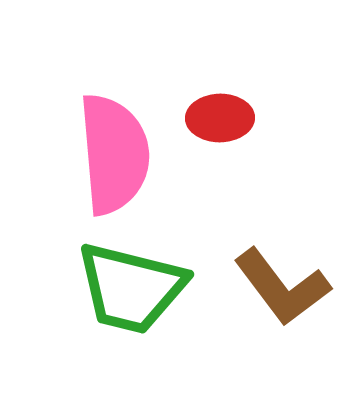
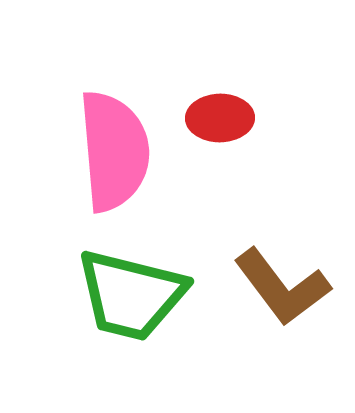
pink semicircle: moved 3 px up
green trapezoid: moved 7 px down
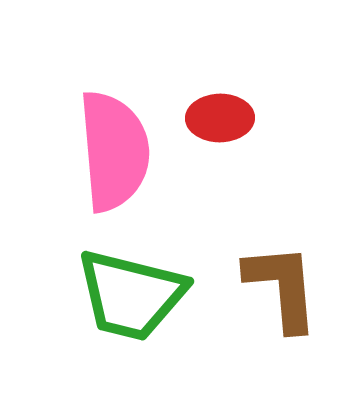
brown L-shape: rotated 148 degrees counterclockwise
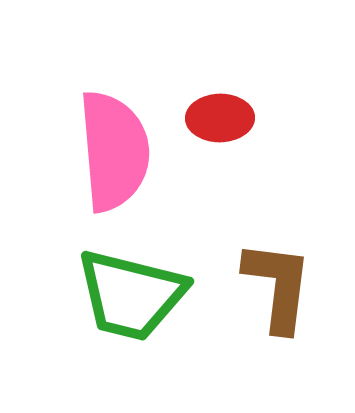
brown L-shape: moved 4 px left, 1 px up; rotated 12 degrees clockwise
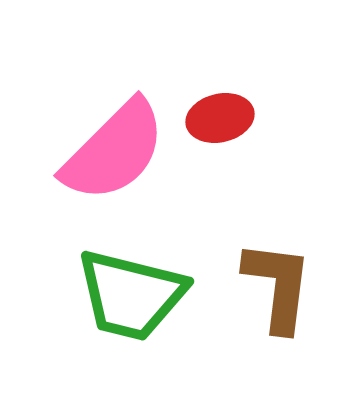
red ellipse: rotated 12 degrees counterclockwise
pink semicircle: rotated 50 degrees clockwise
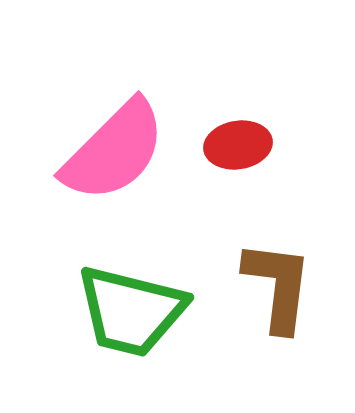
red ellipse: moved 18 px right, 27 px down; rotated 4 degrees clockwise
green trapezoid: moved 16 px down
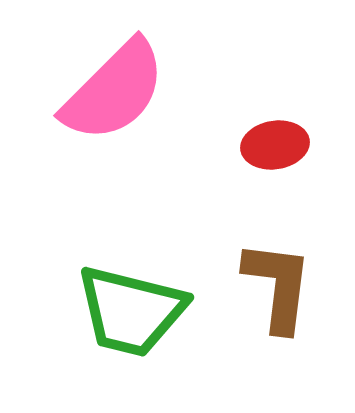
red ellipse: moved 37 px right
pink semicircle: moved 60 px up
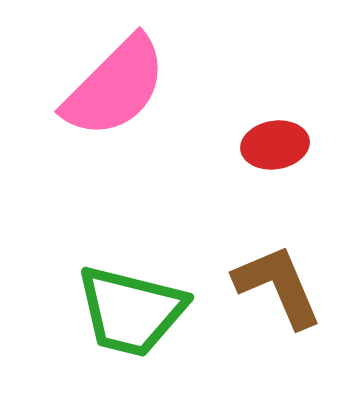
pink semicircle: moved 1 px right, 4 px up
brown L-shape: rotated 30 degrees counterclockwise
